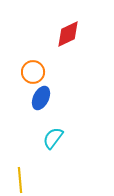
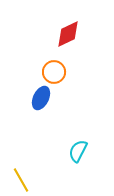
orange circle: moved 21 px right
cyan semicircle: moved 25 px right, 13 px down; rotated 10 degrees counterclockwise
yellow line: moved 1 px right; rotated 25 degrees counterclockwise
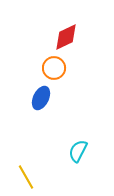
red diamond: moved 2 px left, 3 px down
orange circle: moved 4 px up
yellow line: moved 5 px right, 3 px up
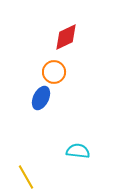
orange circle: moved 4 px down
cyan semicircle: rotated 70 degrees clockwise
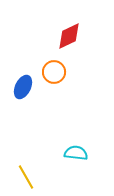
red diamond: moved 3 px right, 1 px up
blue ellipse: moved 18 px left, 11 px up
cyan semicircle: moved 2 px left, 2 px down
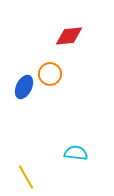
red diamond: rotated 20 degrees clockwise
orange circle: moved 4 px left, 2 px down
blue ellipse: moved 1 px right
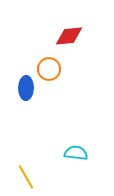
orange circle: moved 1 px left, 5 px up
blue ellipse: moved 2 px right, 1 px down; rotated 25 degrees counterclockwise
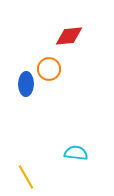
blue ellipse: moved 4 px up
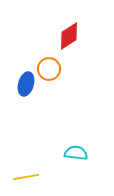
red diamond: rotated 28 degrees counterclockwise
blue ellipse: rotated 15 degrees clockwise
yellow line: rotated 70 degrees counterclockwise
